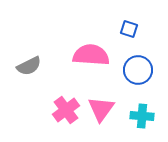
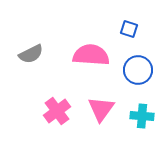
gray semicircle: moved 2 px right, 12 px up
pink cross: moved 9 px left, 1 px down
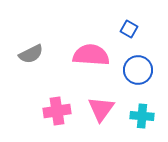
blue square: rotated 12 degrees clockwise
pink cross: rotated 28 degrees clockwise
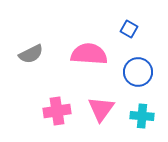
pink semicircle: moved 2 px left, 1 px up
blue circle: moved 2 px down
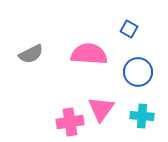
pink cross: moved 13 px right, 11 px down
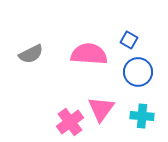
blue square: moved 11 px down
pink cross: rotated 28 degrees counterclockwise
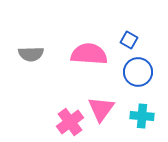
gray semicircle: rotated 25 degrees clockwise
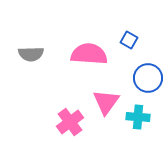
blue circle: moved 10 px right, 6 px down
pink triangle: moved 5 px right, 7 px up
cyan cross: moved 4 px left, 1 px down
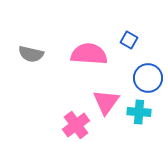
gray semicircle: rotated 15 degrees clockwise
cyan cross: moved 1 px right, 5 px up
pink cross: moved 6 px right, 3 px down
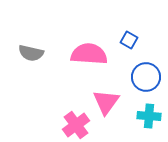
gray semicircle: moved 1 px up
blue circle: moved 2 px left, 1 px up
cyan cross: moved 10 px right, 4 px down
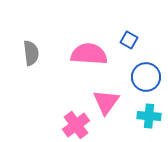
gray semicircle: rotated 110 degrees counterclockwise
